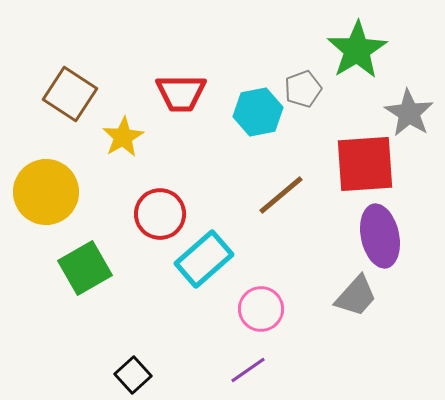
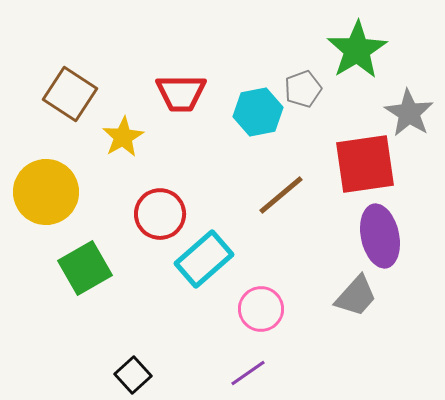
red square: rotated 4 degrees counterclockwise
purple line: moved 3 px down
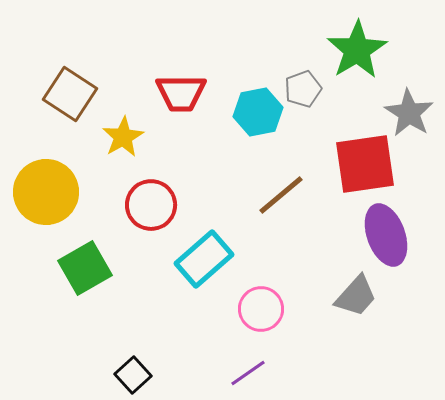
red circle: moved 9 px left, 9 px up
purple ellipse: moved 6 px right, 1 px up; rotated 8 degrees counterclockwise
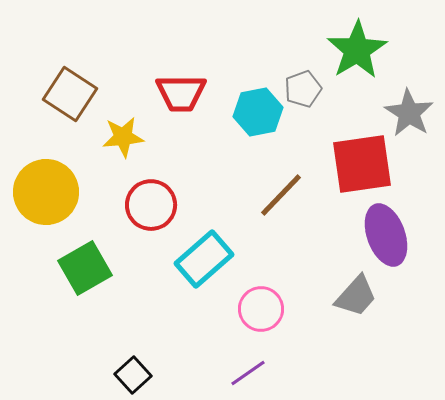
yellow star: rotated 24 degrees clockwise
red square: moved 3 px left
brown line: rotated 6 degrees counterclockwise
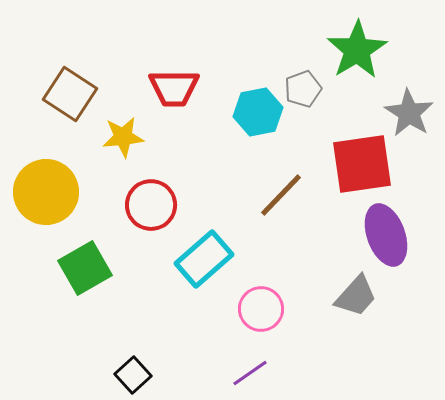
red trapezoid: moved 7 px left, 5 px up
purple line: moved 2 px right
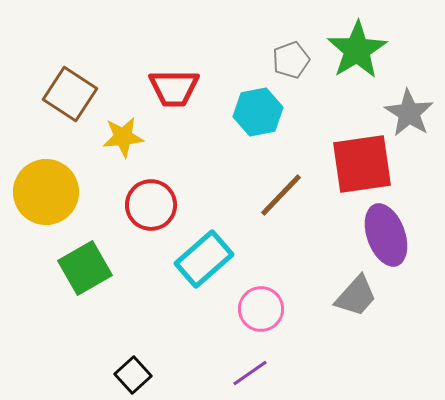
gray pentagon: moved 12 px left, 29 px up
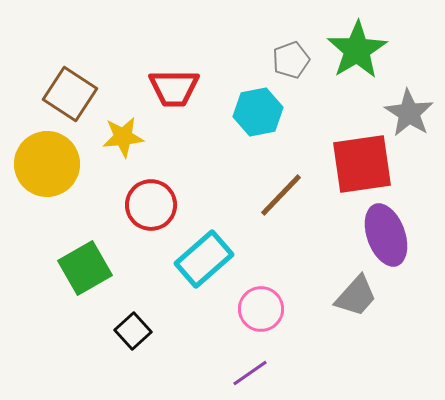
yellow circle: moved 1 px right, 28 px up
black square: moved 44 px up
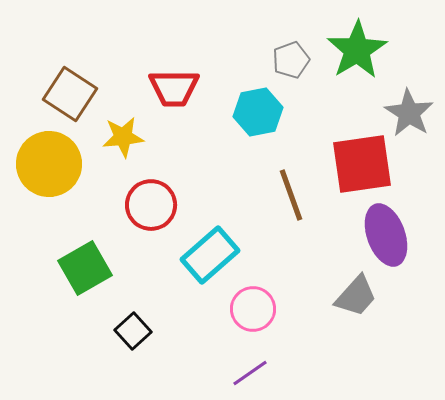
yellow circle: moved 2 px right
brown line: moved 10 px right; rotated 64 degrees counterclockwise
cyan rectangle: moved 6 px right, 4 px up
pink circle: moved 8 px left
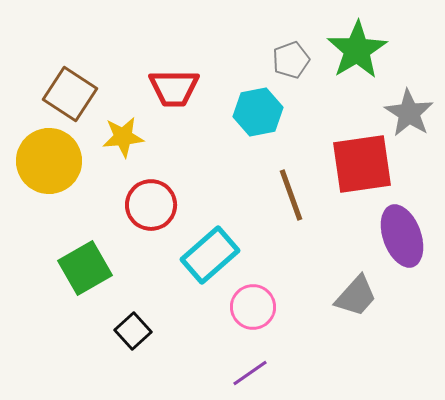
yellow circle: moved 3 px up
purple ellipse: moved 16 px right, 1 px down
pink circle: moved 2 px up
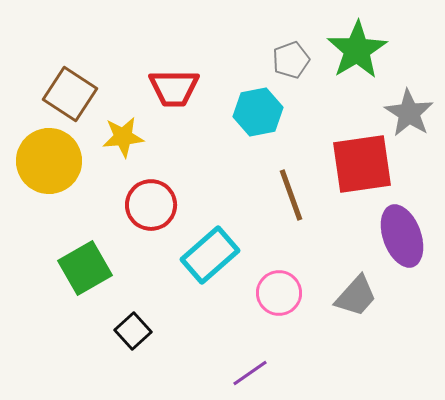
pink circle: moved 26 px right, 14 px up
